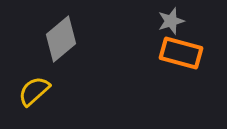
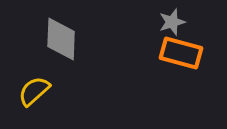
gray star: moved 1 px right, 1 px down
gray diamond: rotated 48 degrees counterclockwise
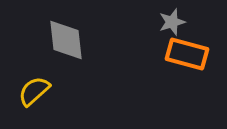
gray diamond: moved 5 px right, 1 px down; rotated 9 degrees counterclockwise
orange rectangle: moved 6 px right, 1 px down
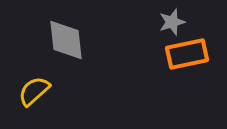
orange rectangle: rotated 27 degrees counterclockwise
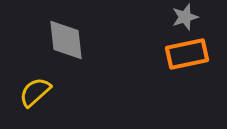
gray star: moved 13 px right, 5 px up
yellow semicircle: moved 1 px right, 1 px down
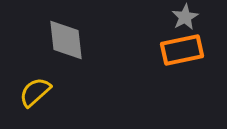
gray star: rotated 12 degrees counterclockwise
orange rectangle: moved 5 px left, 4 px up
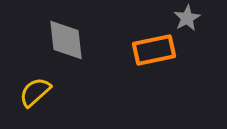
gray star: moved 2 px right, 1 px down
orange rectangle: moved 28 px left
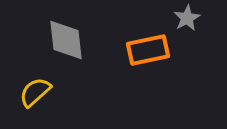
orange rectangle: moved 6 px left
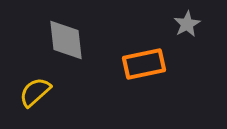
gray star: moved 6 px down
orange rectangle: moved 4 px left, 14 px down
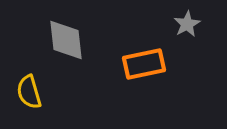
yellow semicircle: moved 6 px left; rotated 64 degrees counterclockwise
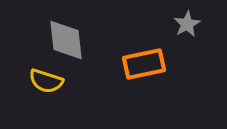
yellow semicircle: moved 17 px right, 11 px up; rotated 56 degrees counterclockwise
